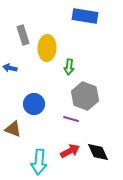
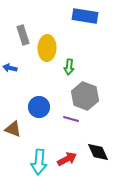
blue circle: moved 5 px right, 3 px down
red arrow: moved 3 px left, 8 px down
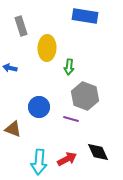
gray rectangle: moved 2 px left, 9 px up
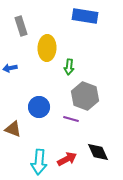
blue arrow: rotated 24 degrees counterclockwise
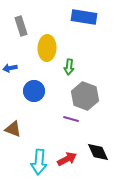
blue rectangle: moved 1 px left, 1 px down
blue circle: moved 5 px left, 16 px up
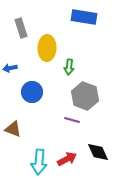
gray rectangle: moved 2 px down
blue circle: moved 2 px left, 1 px down
purple line: moved 1 px right, 1 px down
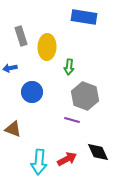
gray rectangle: moved 8 px down
yellow ellipse: moved 1 px up
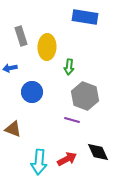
blue rectangle: moved 1 px right
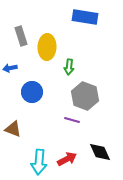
black diamond: moved 2 px right
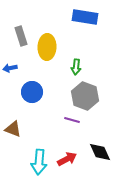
green arrow: moved 7 px right
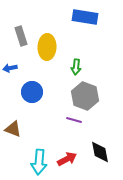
purple line: moved 2 px right
black diamond: rotated 15 degrees clockwise
